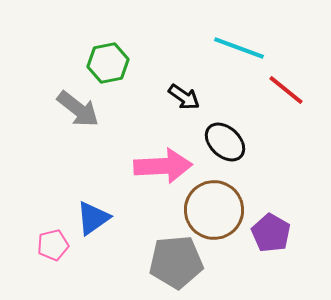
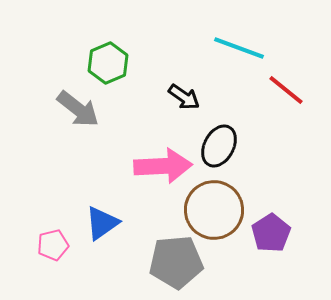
green hexagon: rotated 12 degrees counterclockwise
black ellipse: moved 6 px left, 4 px down; rotated 75 degrees clockwise
blue triangle: moved 9 px right, 5 px down
purple pentagon: rotated 9 degrees clockwise
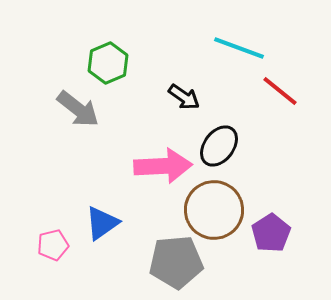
red line: moved 6 px left, 1 px down
black ellipse: rotated 9 degrees clockwise
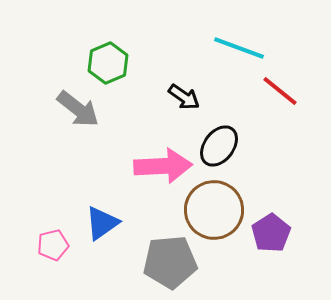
gray pentagon: moved 6 px left
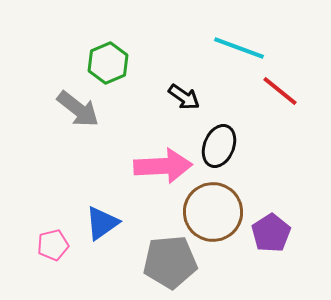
black ellipse: rotated 15 degrees counterclockwise
brown circle: moved 1 px left, 2 px down
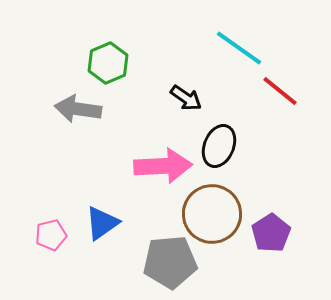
cyan line: rotated 15 degrees clockwise
black arrow: moved 2 px right, 1 px down
gray arrow: rotated 150 degrees clockwise
brown circle: moved 1 px left, 2 px down
pink pentagon: moved 2 px left, 10 px up
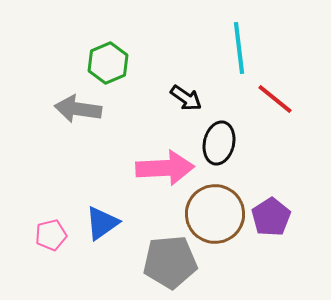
cyan line: rotated 48 degrees clockwise
red line: moved 5 px left, 8 px down
black ellipse: moved 3 px up; rotated 9 degrees counterclockwise
pink arrow: moved 2 px right, 2 px down
brown circle: moved 3 px right
purple pentagon: moved 16 px up
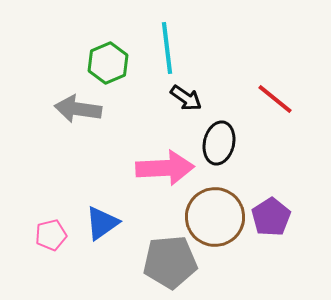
cyan line: moved 72 px left
brown circle: moved 3 px down
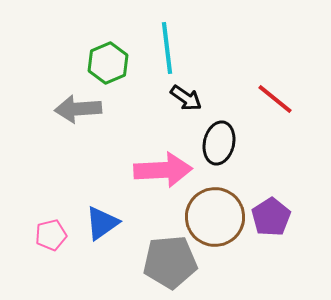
gray arrow: rotated 12 degrees counterclockwise
pink arrow: moved 2 px left, 2 px down
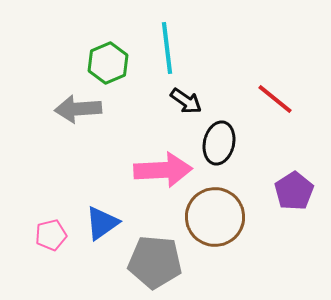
black arrow: moved 3 px down
purple pentagon: moved 23 px right, 26 px up
gray pentagon: moved 15 px left; rotated 10 degrees clockwise
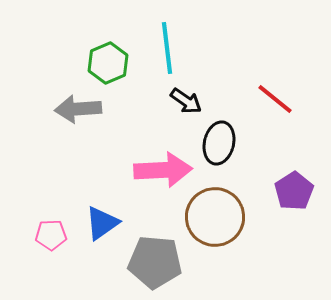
pink pentagon: rotated 12 degrees clockwise
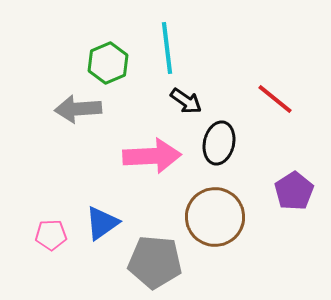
pink arrow: moved 11 px left, 14 px up
